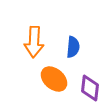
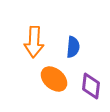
purple diamond: moved 1 px right, 2 px up
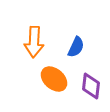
blue semicircle: moved 3 px right; rotated 20 degrees clockwise
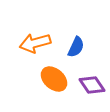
orange arrow: moved 1 px right, 1 px down; rotated 72 degrees clockwise
purple diamond: moved 1 px right, 1 px up; rotated 40 degrees counterclockwise
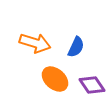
orange arrow: rotated 148 degrees counterclockwise
orange ellipse: moved 1 px right
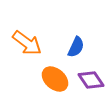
orange arrow: moved 8 px left; rotated 20 degrees clockwise
purple diamond: moved 1 px left, 5 px up
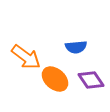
orange arrow: moved 1 px left, 14 px down
blue semicircle: rotated 60 degrees clockwise
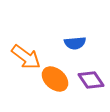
blue semicircle: moved 1 px left, 4 px up
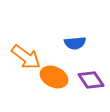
orange ellipse: moved 1 px left, 2 px up; rotated 16 degrees counterclockwise
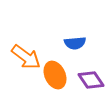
orange ellipse: moved 1 px right, 2 px up; rotated 40 degrees clockwise
